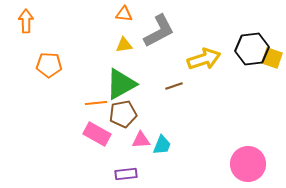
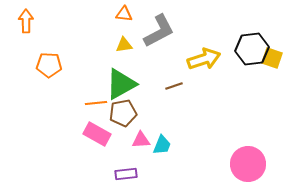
brown pentagon: moved 1 px up
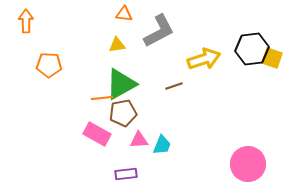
yellow triangle: moved 7 px left
orange line: moved 6 px right, 5 px up
pink triangle: moved 2 px left
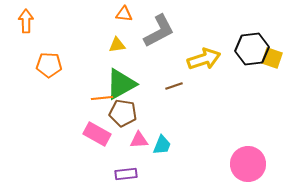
brown pentagon: rotated 20 degrees clockwise
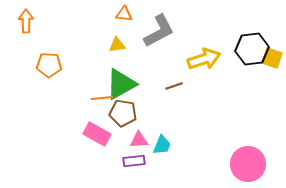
purple rectangle: moved 8 px right, 13 px up
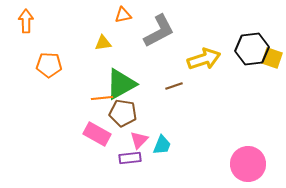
orange triangle: moved 1 px left, 1 px down; rotated 18 degrees counterclockwise
yellow triangle: moved 14 px left, 2 px up
pink triangle: rotated 42 degrees counterclockwise
purple rectangle: moved 4 px left, 3 px up
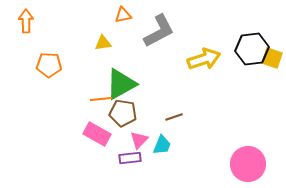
brown line: moved 31 px down
orange line: moved 1 px left, 1 px down
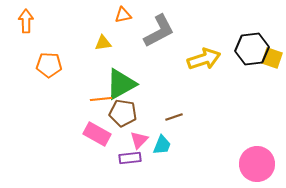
pink circle: moved 9 px right
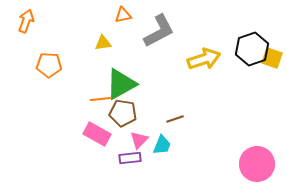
orange arrow: rotated 20 degrees clockwise
black hexagon: rotated 12 degrees counterclockwise
brown line: moved 1 px right, 2 px down
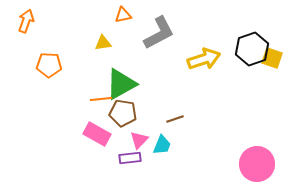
gray L-shape: moved 2 px down
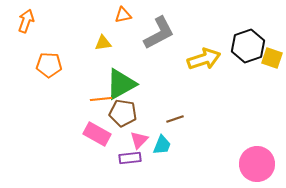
black hexagon: moved 4 px left, 3 px up
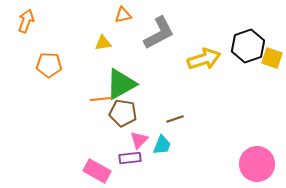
pink rectangle: moved 37 px down
